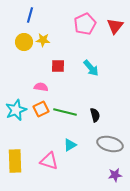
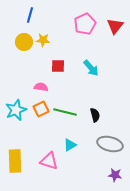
purple star: rotated 16 degrees clockwise
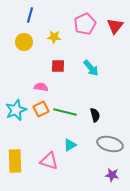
yellow star: moved 11 px right, 3 px up
purple star: moved 3 px left
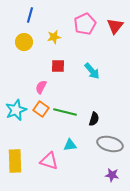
yellow star: rotated 16 degrees counterclockwise
cyan arrow: moved 1 px right, 3 px down
pink semicircle: rotated 72 degrees counterclockwise
orange square: rotated 28 degrees counterclockwise
black semicircle: moved 1 px left, 4 px down; rotated 32 degrees clockwise
cyan triangle: rotated 24 degrees clockwise
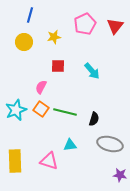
purple star: moved 8 px right
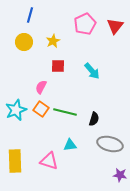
yellow star: moved 1 px left, 4 px down; rotated 16 degrees counterclockwise
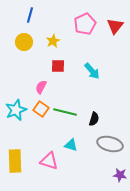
cyan triangle: moved 1 px right; rotated 24 degrees clockwise
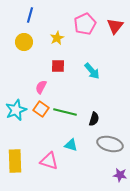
yellow star: moved 4 px right, 3 px up
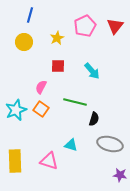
pink pentagon: moved 2 px down
green line: moved 10 px right, 10 px up
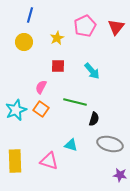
red triangle: moved 1 px right, 1 px down
